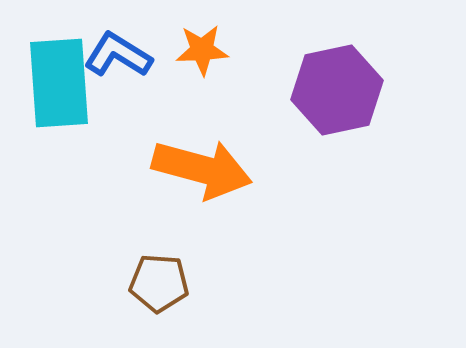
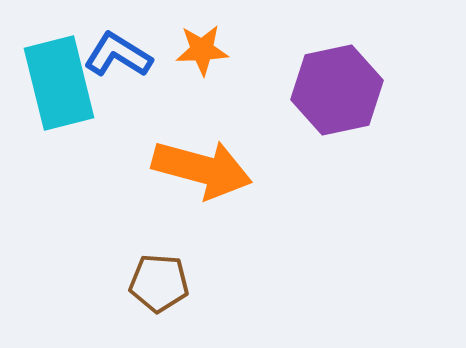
cyan rectangle: rotated 10 degrees counterclockwise
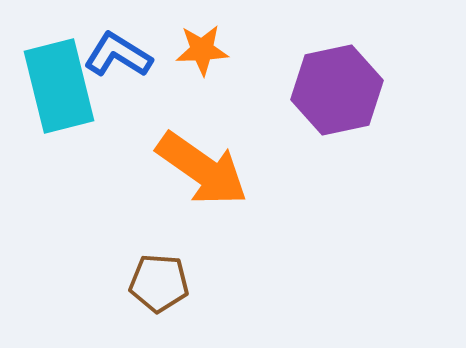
cyan rectangle: moved 3 px down
orange arrow: rotated 20 degrees clockwise
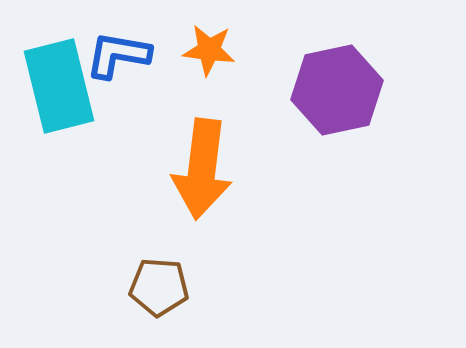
orange star: moved 7 px right; rotated 10 degrees clockwise
blue L-shape: rotated 22 degrees counterclockwise
orange arrow: rotated 62 degrees clockwise
brown pentagon: moved 4 px down
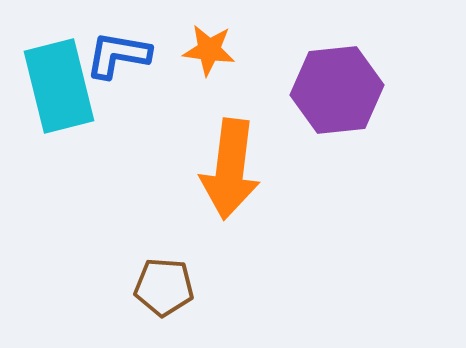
purple hexagon: rotated 6 degrees clockwise
orange arrow: moved 28 px right
brown pentagon: moved 5 px right
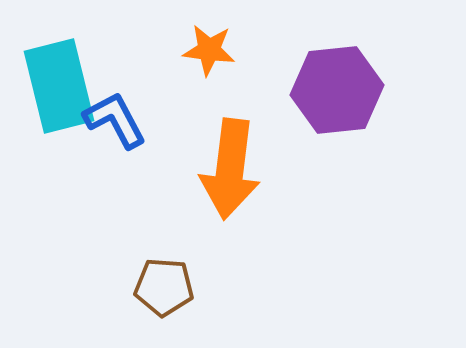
blue L-shape: moved 3 px left, 65 px down; rotated 52 degrees clockwise
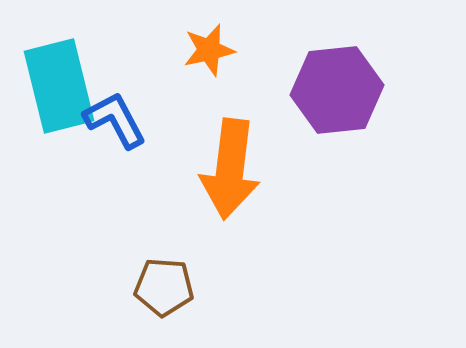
orange star: rotated 20 degrees counterclockwise
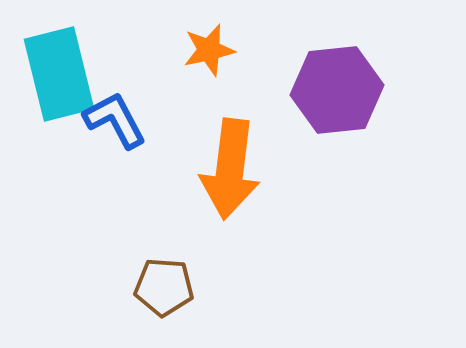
cyan rectangle: moved 12 px up
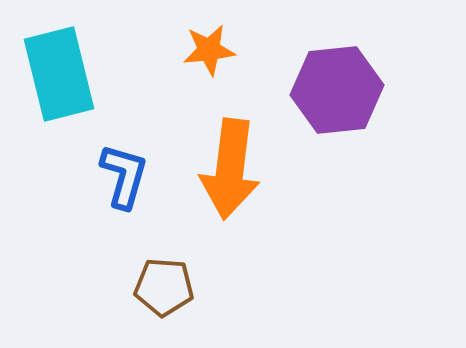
orange star: rotated 6 degrees clockwise
blue L-shape: moved 9 px right, 56 px down; rotated 44 degrees clockwise
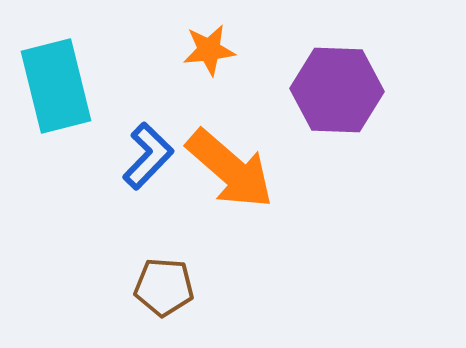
cyan rectangle: moved 3 px left, 12 px down
purple hexagon: rotated 8 degrees clockwise
orange arrow: rotated 56 degrees counterclockwise
blue L-shape: moved 24 px right, 20 px up; rotated 28 degrees clockwise
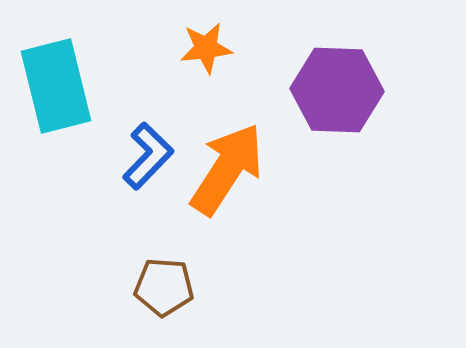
orange star: moved 3 px left, 2 px up
orange arrow: moved 3 px left; rotated 98 degrees counterclockwise
